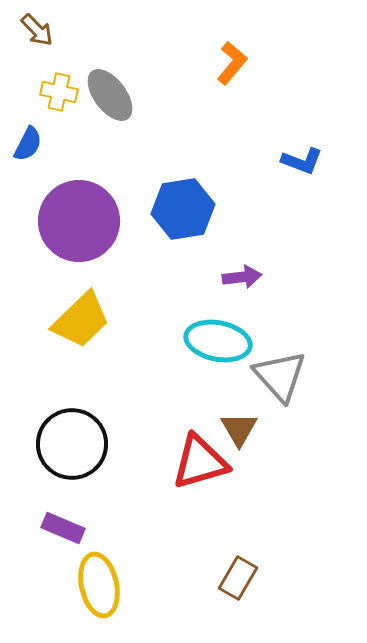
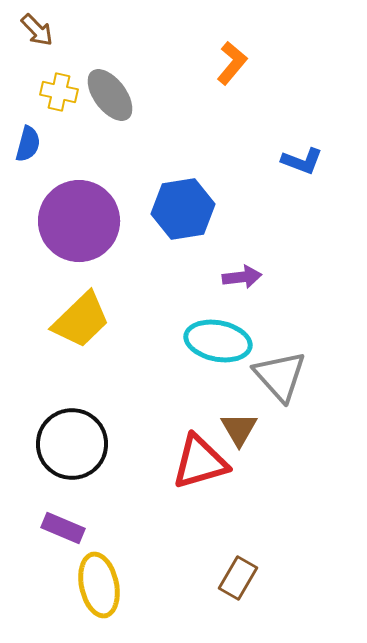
blue semicircle: rotated 12 degrees counterclockwise
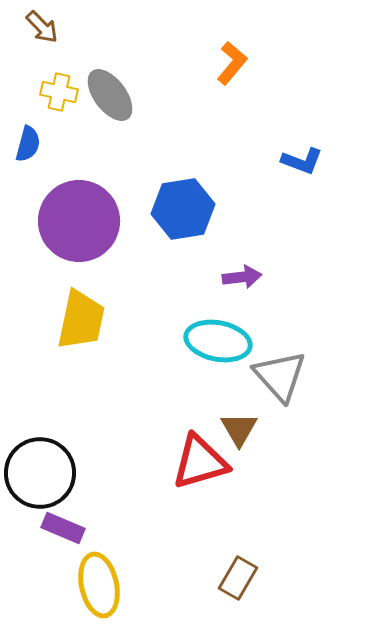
brown arrow: moved 5 px right, 3 px up
yellow trapezoid: rotated 34 degrees counterclockwise
black circle: moved 32 px left, 29 px down
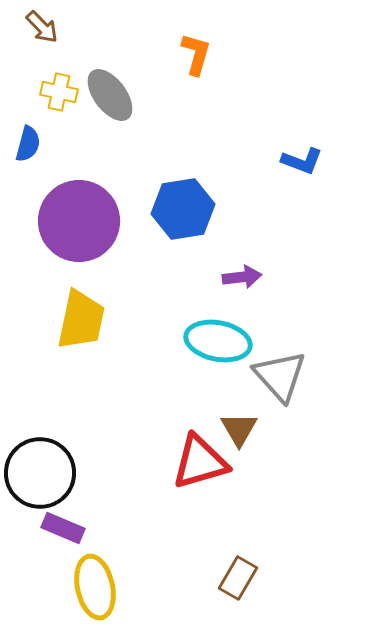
orange L-shape: moved 36 px left, 9 px up; rotated 24 degrees counterclockwise
yellow ellipse: moved 4 px left, 2 px down
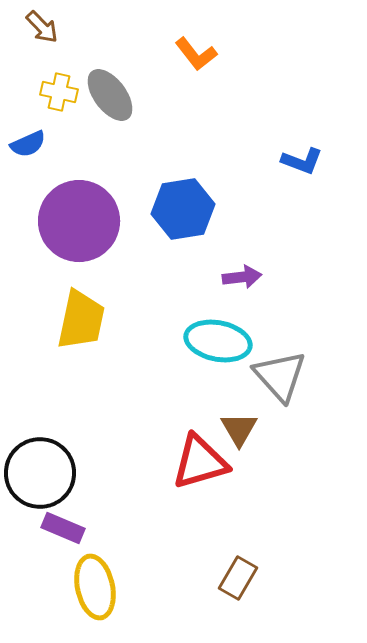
orange L-shape: rotated 126 degrees clockwise
blue semicircle: rotated 51 degrees clockwise
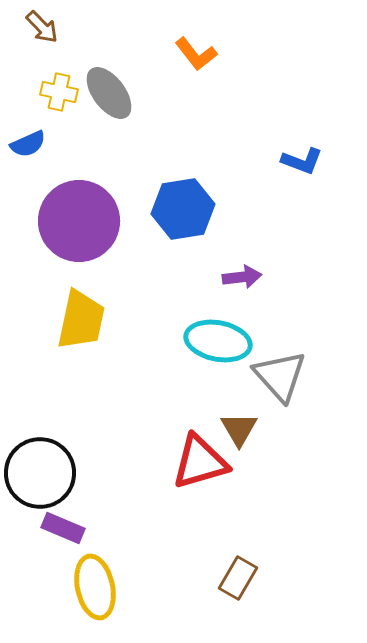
gray ellipse: moved 1 px left, 2 px up
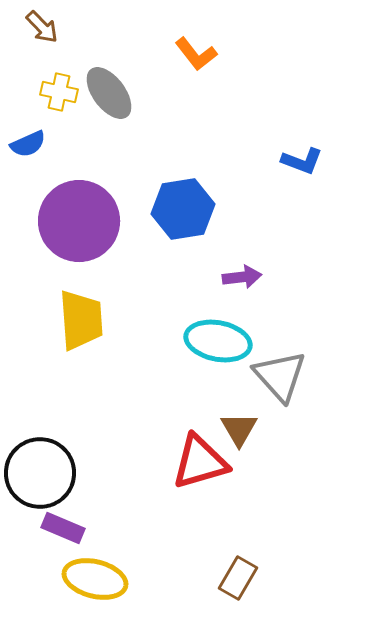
yellow trapezoid: rotated 16 degrees counterclockwise
yellow ellipse: moved 8 px up; rotated 64 degrees counterclockwise
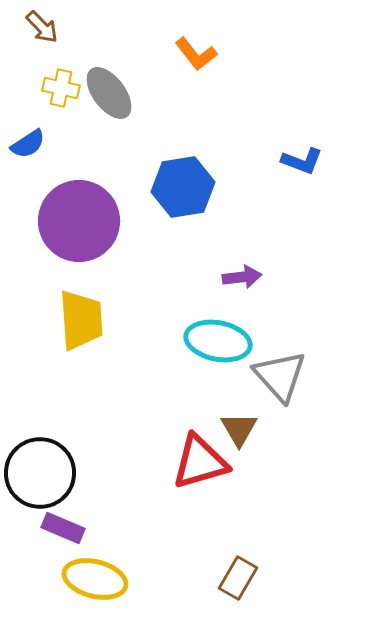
yellow cross: moved 2 px right, 4 px up
blue semicircle: rotated 9 degrees counterclockwise
blue hexagon: moved 22 px up
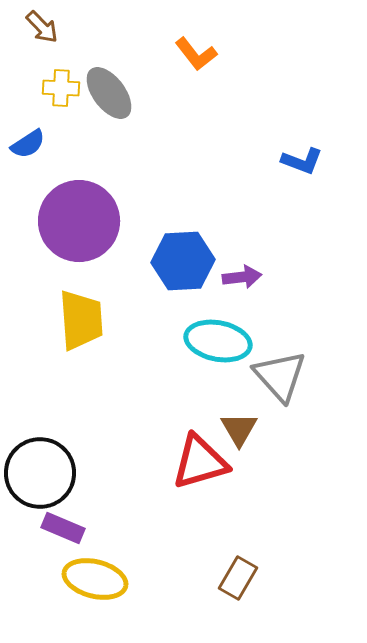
yellow cross: rotated 9 degrees counterclockwise
blue hexagon: moved 74 px down; rotated 6 degrees clockwise
